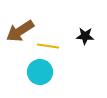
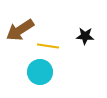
brown arrow: moved 1 px up
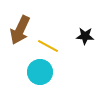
brown arrow: rotated 32 degrees counterclockwise
yellow line: rotated 20 degrees clockwise
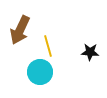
black star: moved 5 px right, 16 px down
yellow line: rotated 45 degrees clockwise
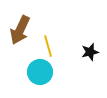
black star: rotated 18 degrees counterclockwise
